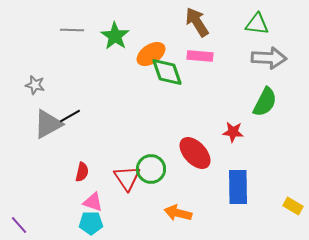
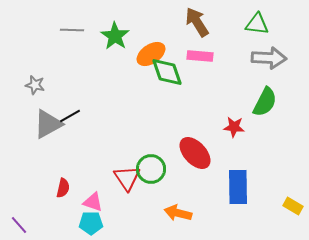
red star: moved 1 px right, 5 px up
red semicircle: moved 19 px left, 16 px down
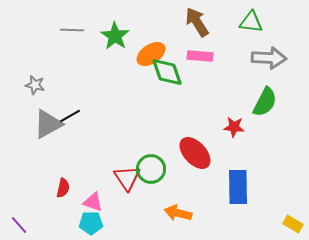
green triangle: moved 6 px left, 2 px up
yellow rectangle: moved 18 px down
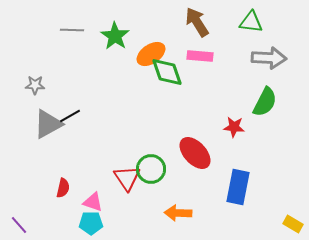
gray star: rotated 12 degrees counterclockwise
blue rectangle: rotated 12 degrees clockwise
orange arrow: rotated 12 degrees counterclockwise
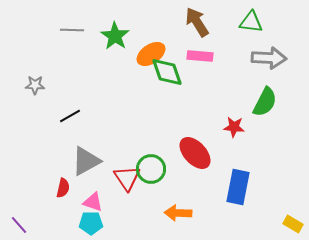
gray triangle: moved 38 px right, 37 px down
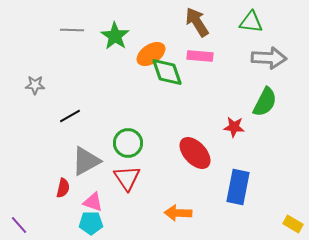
green circle: moved 23 px left, 26 px up
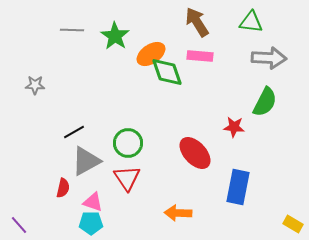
black line: moved 4 px right, 16 px down
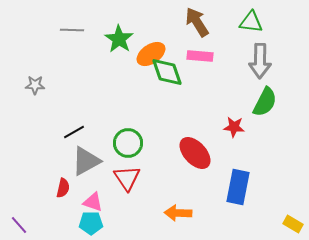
green star: moved 4 px right, 3 px down
gray arrow: moved 9 px left, 3 px down; rotated 88 degrees clockwise
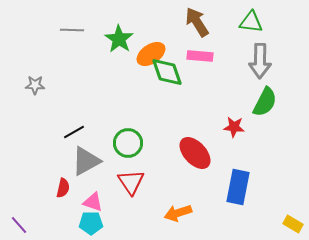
red triangle: moved 4 px right, 4 px down
orange arrow: rotated 20 degrees counterclockwise
